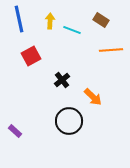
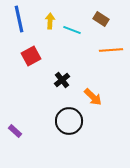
brown rectangle: moved 1 px up
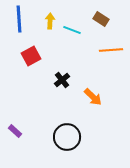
blue line: rotated 8 degrees clockwise
black circle: moved 2 px left, 16 px down
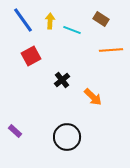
blue line: moved 4 px right, 1 px down; rotated 32 degrees counterclockwise
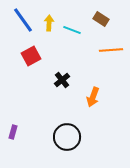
yellow arrow: moved 1 px left, 2 px down
orange arrow: rotated 66 degrees clockwise
purple rectangle: moved 2 px left, 1 px down; rotated 64 degrees clockwise
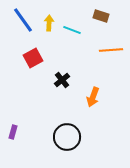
brown rectangle: moved 3 px up; rotated 14 degrees counterclockwise
red square: moved 2 px right, 2 px down
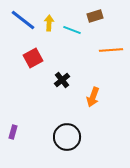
brown rectangle: moved 6 px left; rotated 35 degrees counterclockwise
blue line: rotated 16 degrees counterclockwise
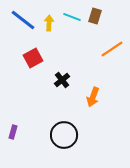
brown rectangle: rotated 56 degrees counterclockwise
cyan line: moved 13 px up
orange line: moved 1 px right, 1 px up; rotated 30 degrees counterclockwise
black circle: moved 3 px left, 2 px up
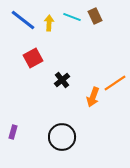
brown rectangle: rotated 42 degrees counterclockwise
orange line: moved 3 px right, 34 px down
black circle: moved 2 px left, 2 px down
